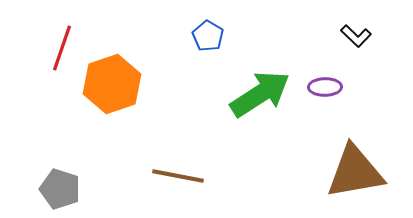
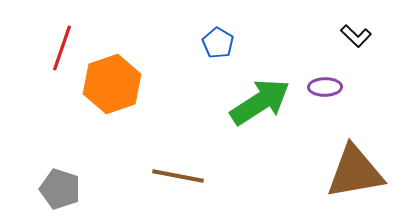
blue pentagon: moved 10 px right, 7 px down
green arrow: moved 8 px down
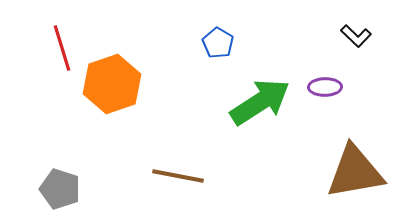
red line: rotated 36 degrees counterclockwise
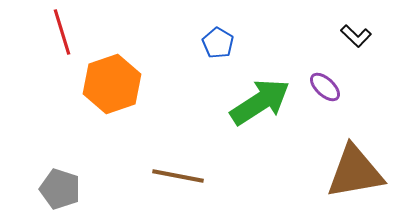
red line: moved 16 px up
purple ellipse: rotated 44 degrees clockwise
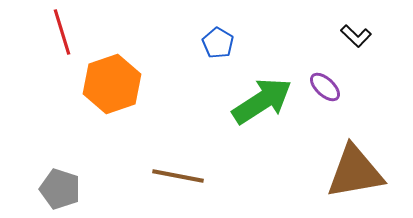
green arrow: moved 2 px right, 1 px up
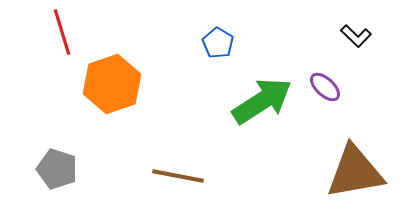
gray pentagon: moved 3 px left, 20 px up
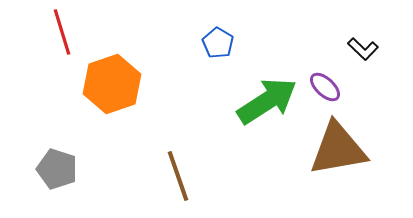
black L-shape: moved 7 px right, 13 px down
green arrow: moved 5 px right
brown triangle: moved 17 px left, 23 px up
brown line: rotated 60 degrees clockwise
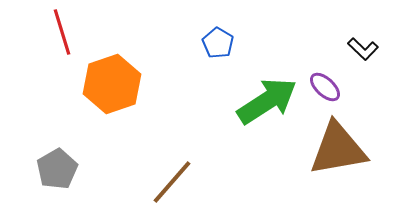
gray pentagon: rotated 24 degrees clockwise
brown line: moved 6 px left, 6 px down; rotated 60 degrees clockwise
